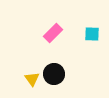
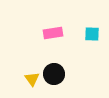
pink rectangle: rotated 36 degrees clockwise
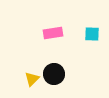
yellow triangle: rotated 21 degrees clockwise
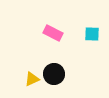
pink rectangle: rotated 36 degrees clockwise
yellow triangle: rotated 21 degrees clockwise
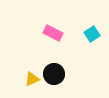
cyan square: rotated 35 degrees counterclockwise
